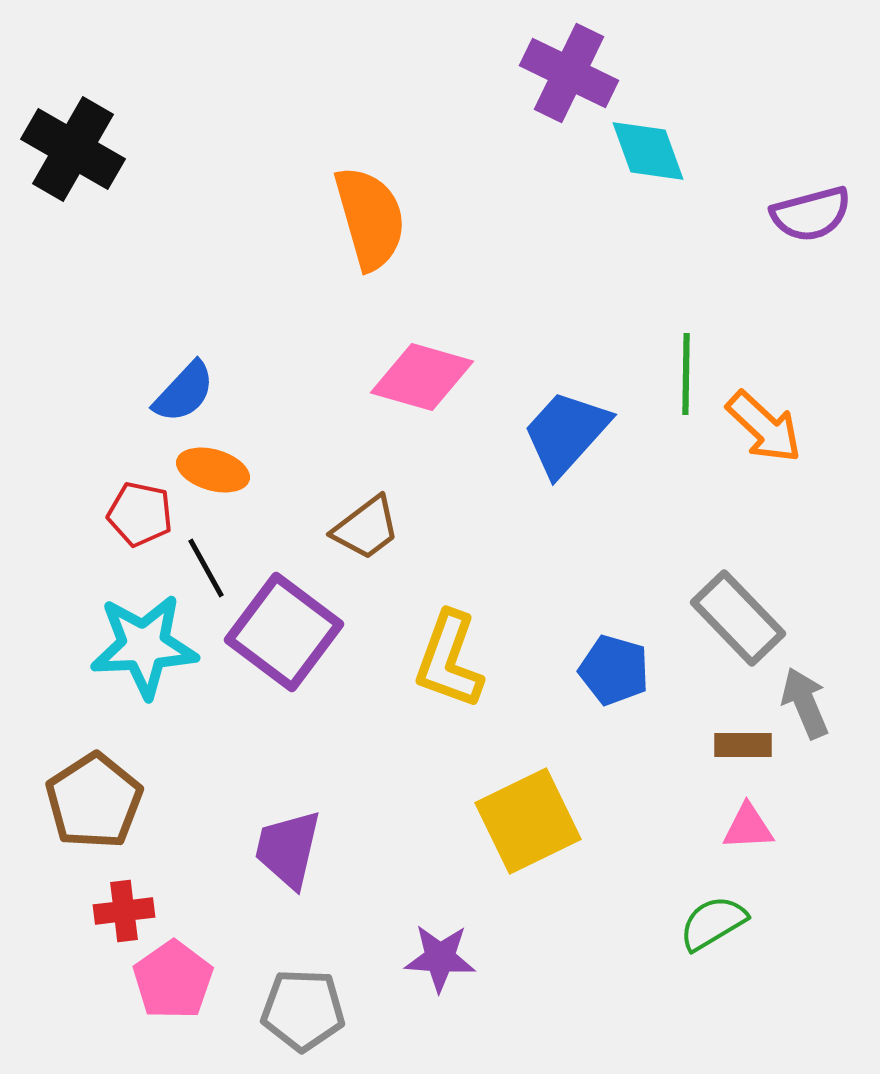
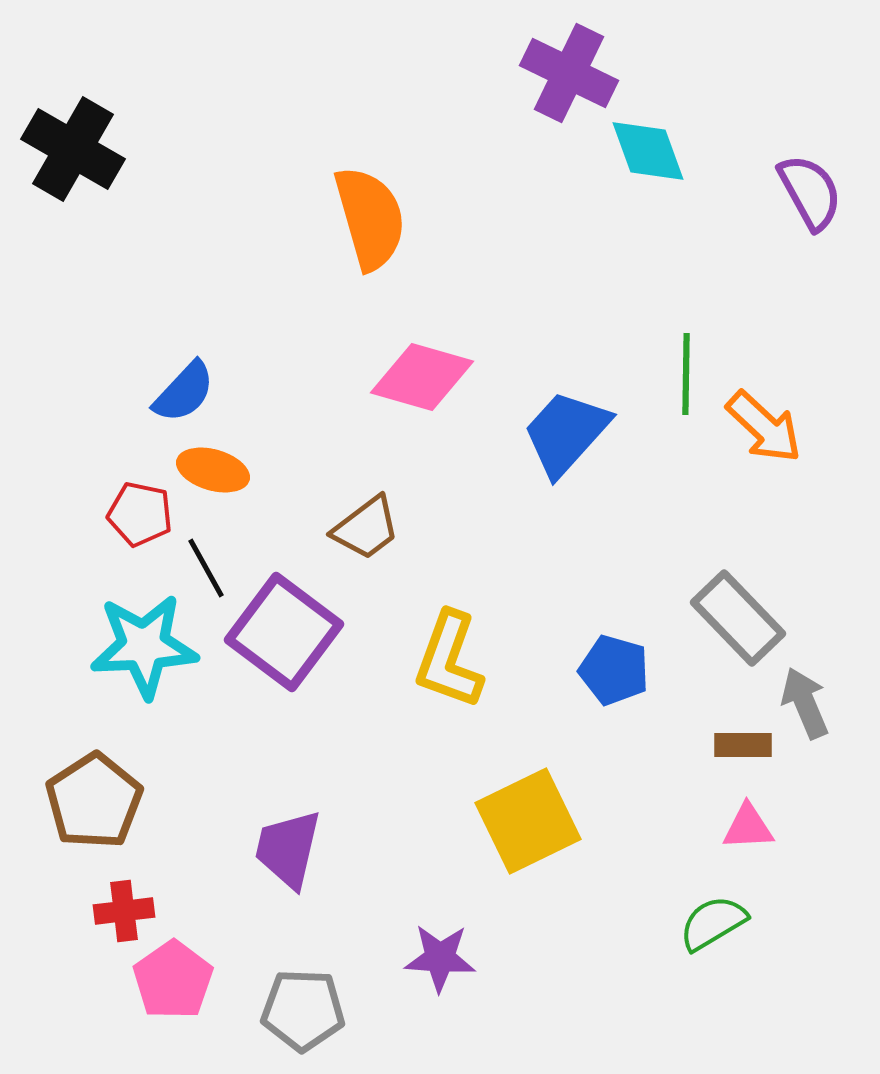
purple semicircle: moved 1 px left, 22 px up; rotated 104 degrees counterclockwise
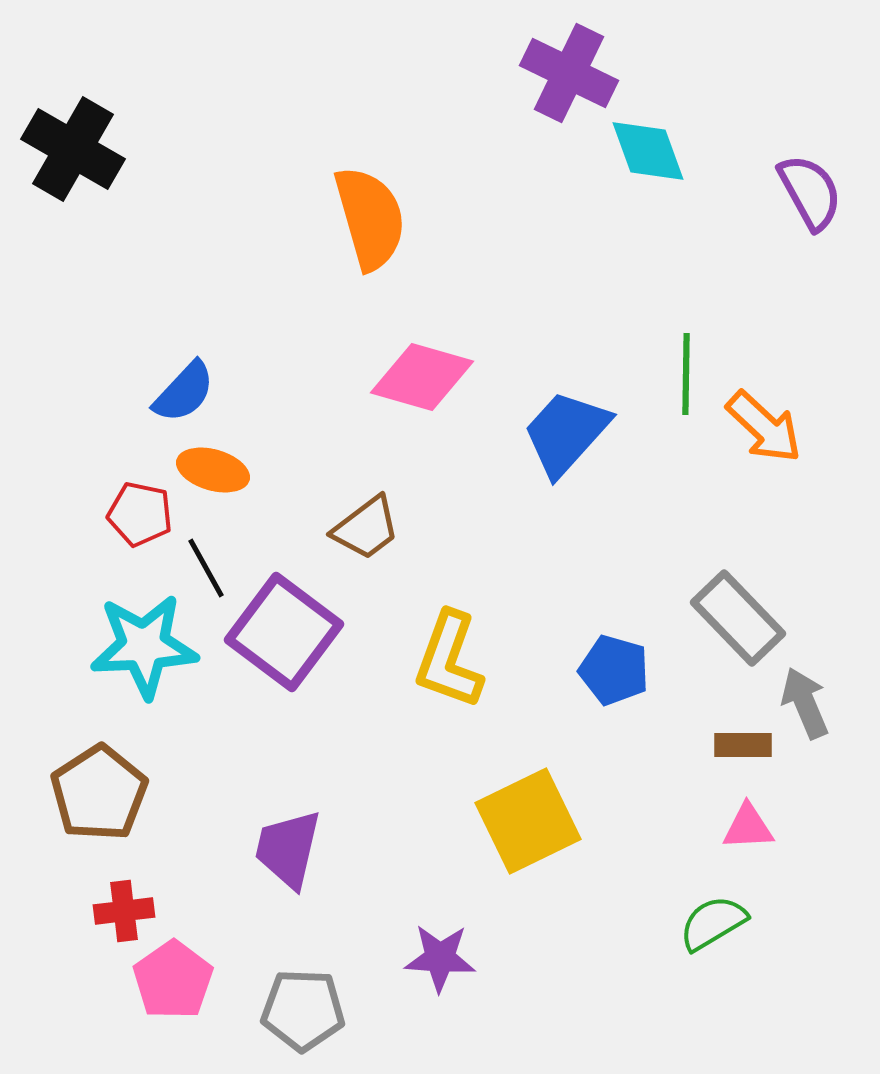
brown pentagon: moved 5 px right, 8 px up
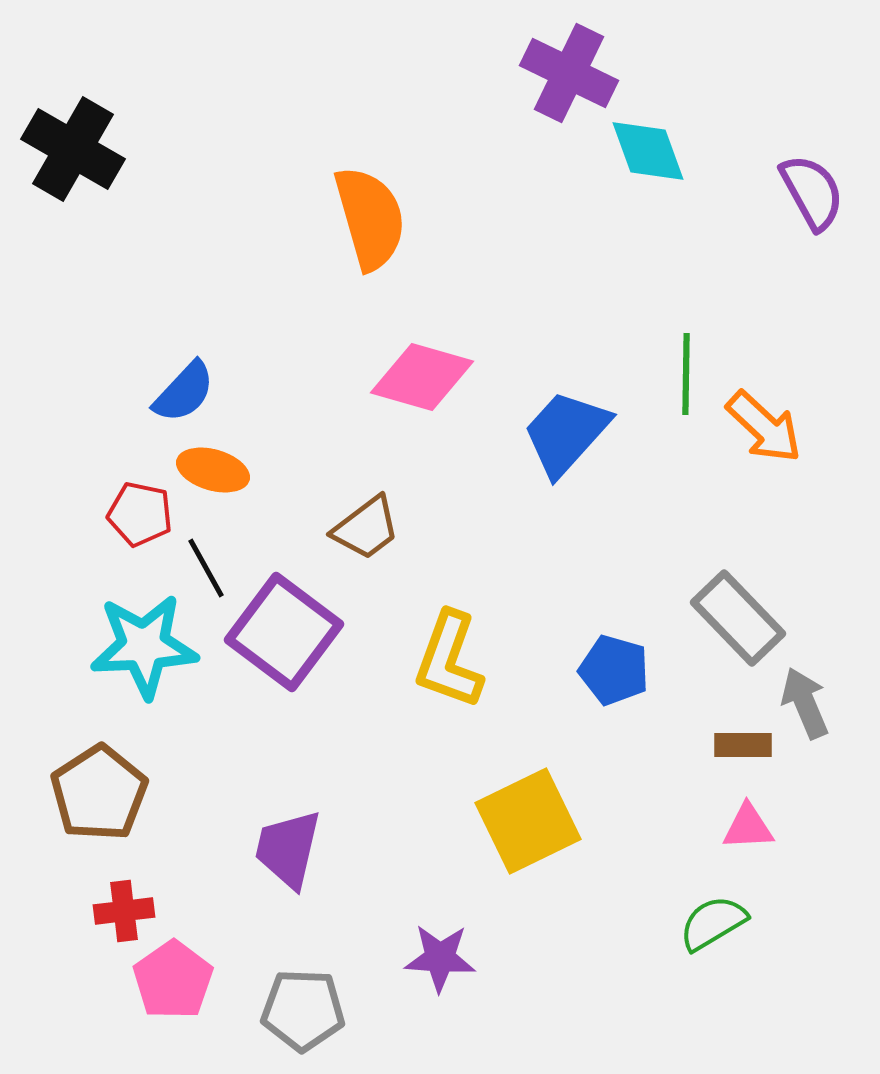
purple semicircle: moved 2 px right
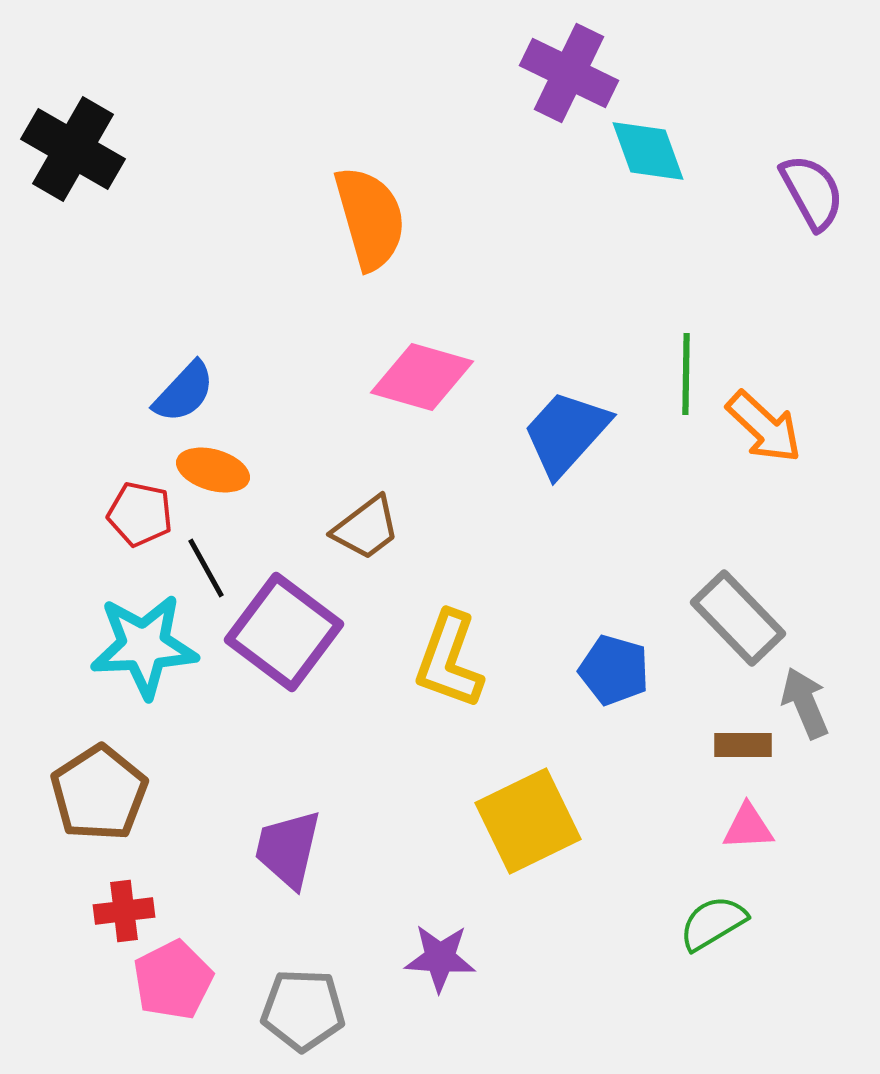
pink pentagon: rotated 8 degrees clockwise
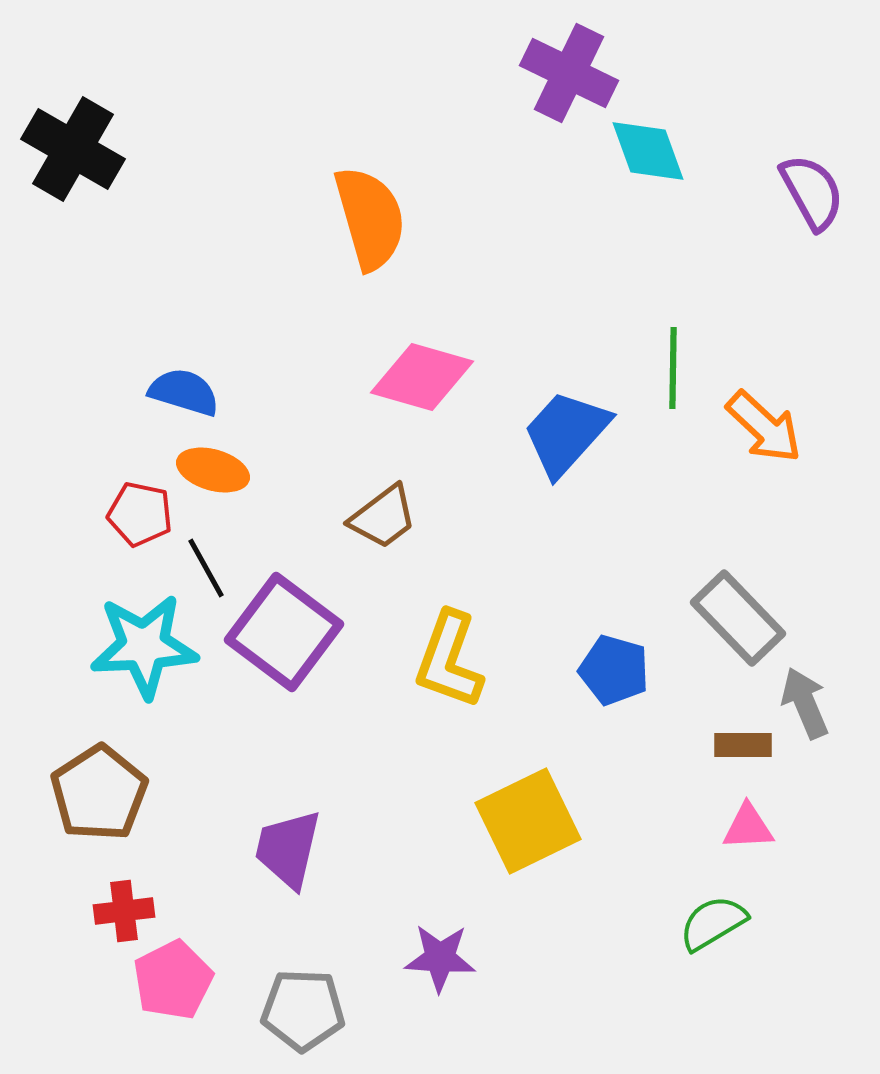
green line: moved 13 px left, 6 px up
blue semicircle: rotated 116 degrees counterclockwise
brown trapezoid: moved 17 px right, 11 px up
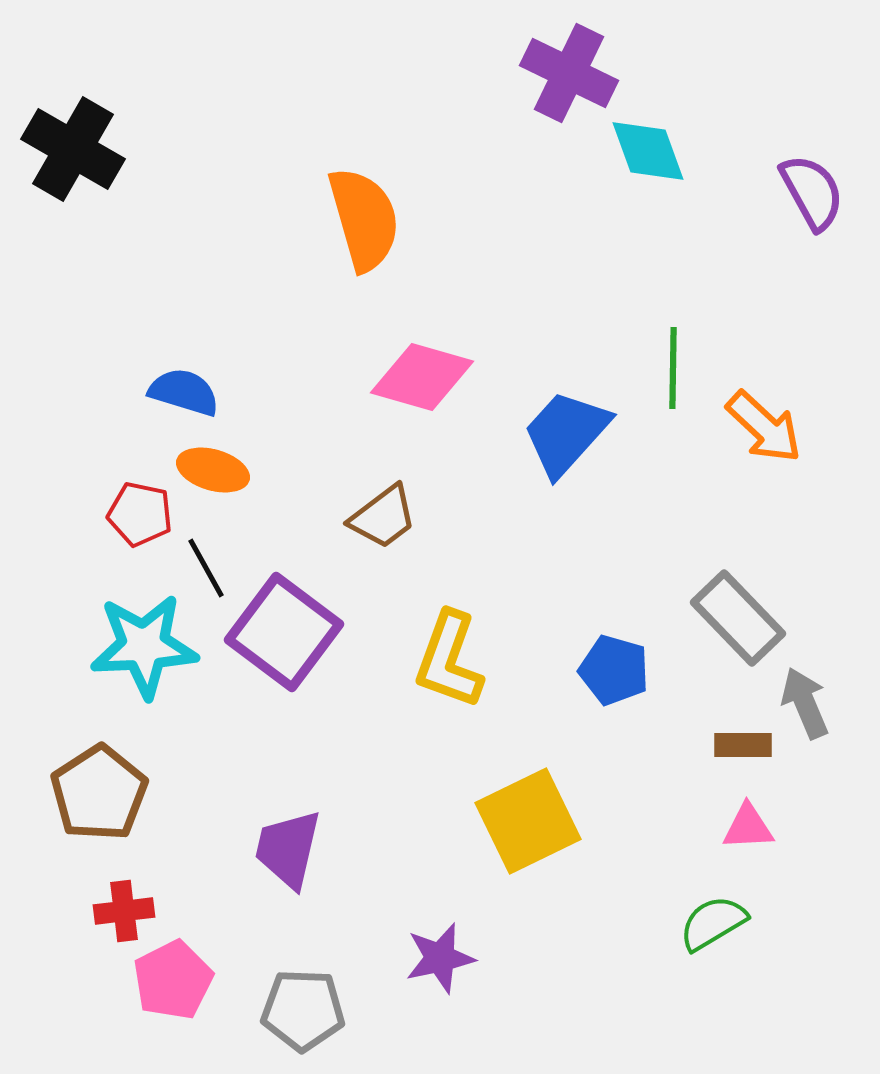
orange semicircle: moved 6 px left, 1 px down
purple star: rotated 16 degrees counterclockwise
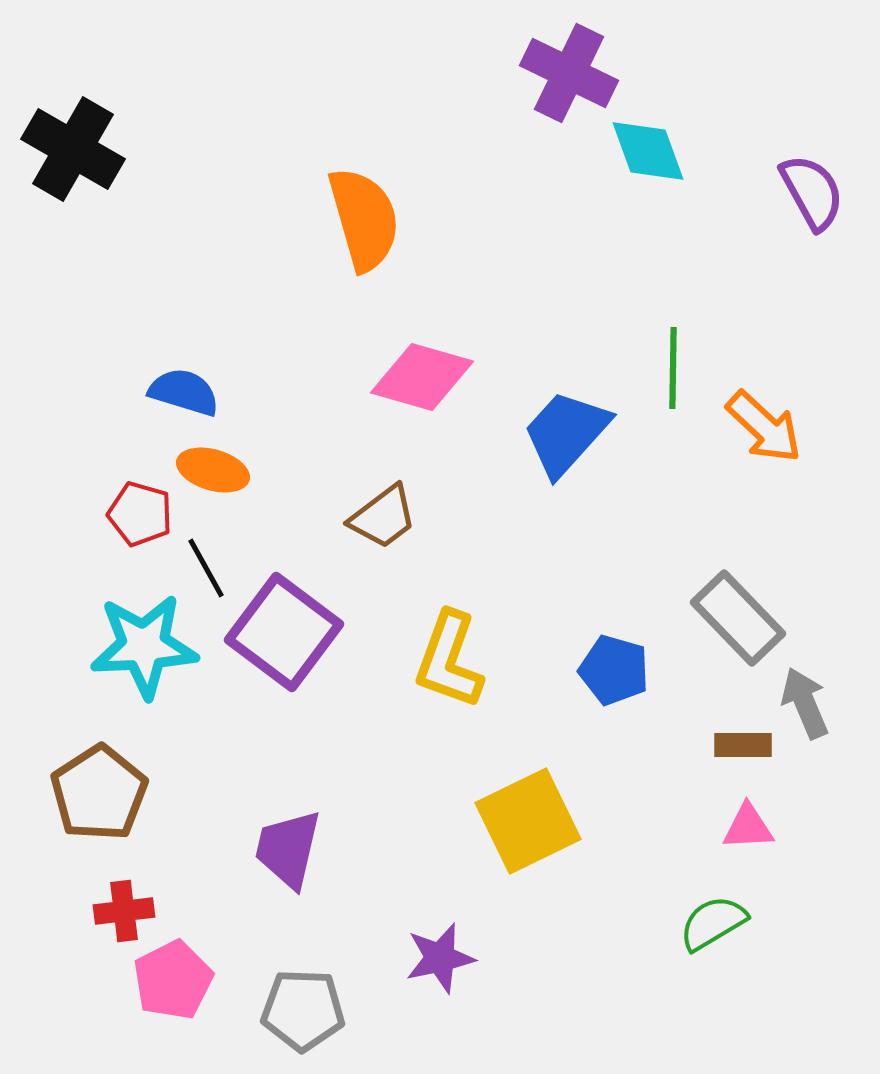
red pentagon: rotated 4 degrees clockwise
